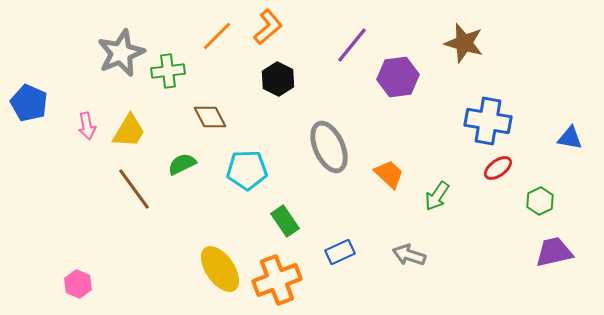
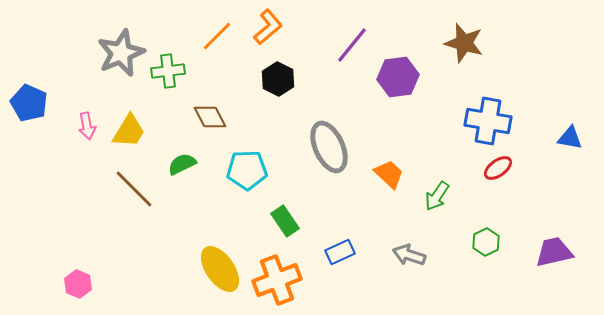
brown line: rotated 9 degrees counterclockwise
green hexagon: moved 54 px left, 41 px down
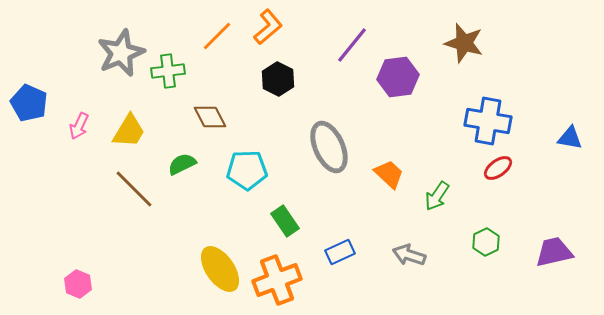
pink arrow: moved 8 px left; rotated 36 degrees clockwise
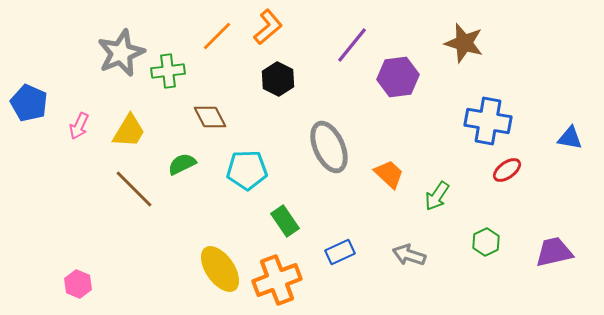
red ellipse: moved 9 px right, 2 px down
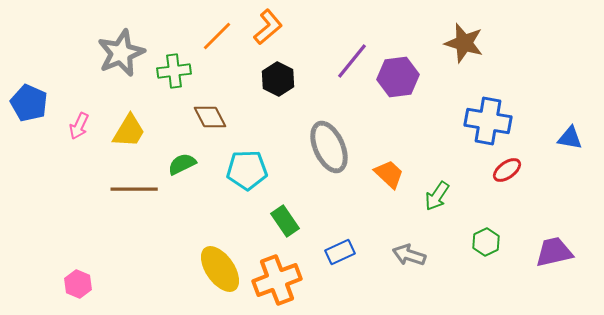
purple line: moved 16 px down
green cross: moved 6 px right
brown line: rotated 45 degrees counterclockwise
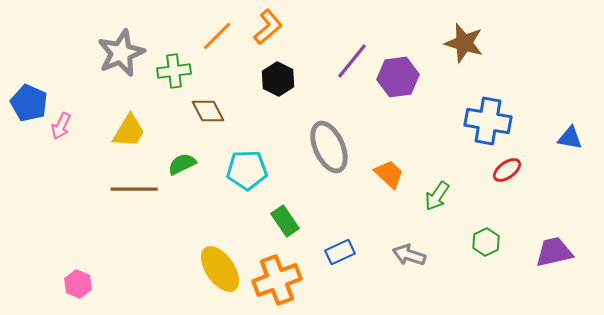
brown diamond: moved 2 px left, 6 px up
pink arrow: moved 18 px left
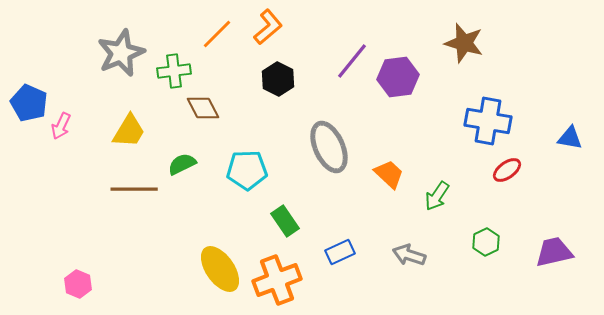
orange line: moved 2 px up
brown diamond: moved 5 px left, 3 px up
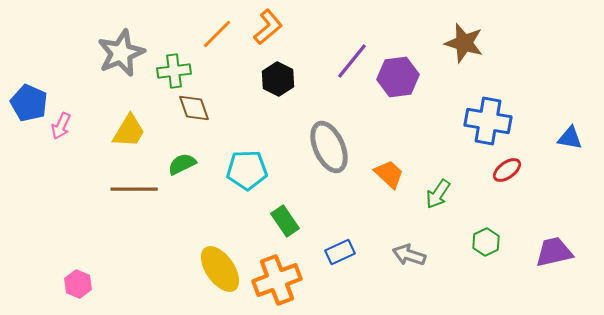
brown diamond: moved 9 px left; rotated 8 degrees clockwise
green arrow: moved 1 px right, 2 px up
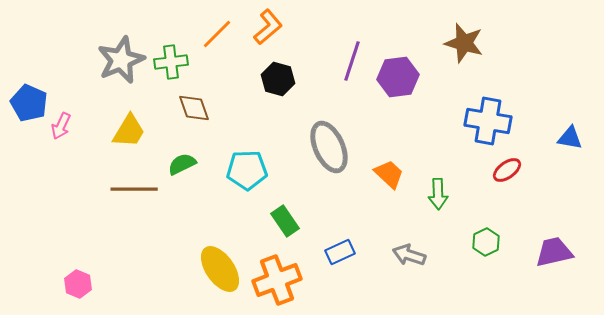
gray star: moved 7 px down
purple line: rotated 21 degrees counterclockwise
green cross: moved 3 px left, 9 px up
black hexagon: rotated 12 degrees counterclockwise
green arrow: rotated 36 degrees counterclockwise
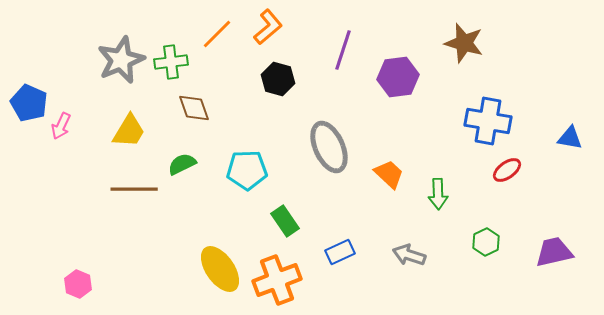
purple line: moved 9 px left, 11 px up
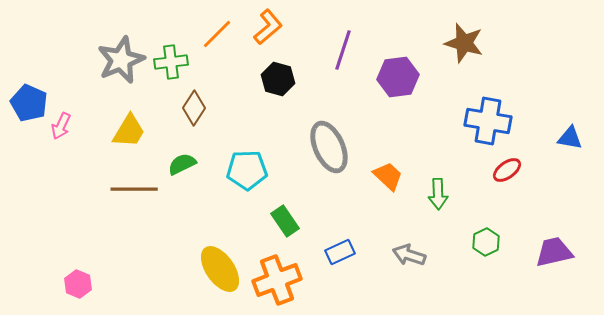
brown diamond: rotated 52 degrees clockwise
orange trapezoid: moved 1 px left, 2 px down
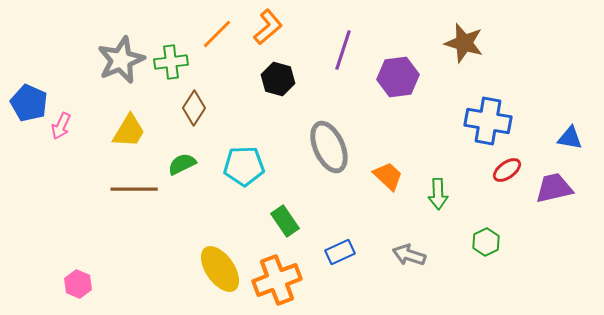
cyan pentagon: moved 3 px left, 4 px up
purple trapezoid: moved 64 px up
